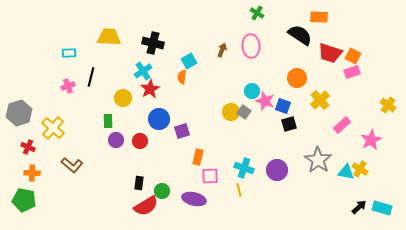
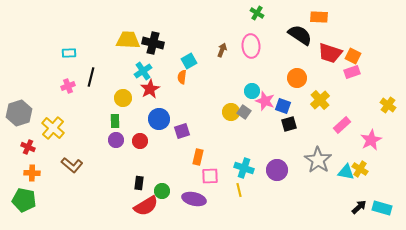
yellow trapezoid at (109, 37): moved 19 px right, 3 px down
green rectangle at (108, 121): moved 7 px right
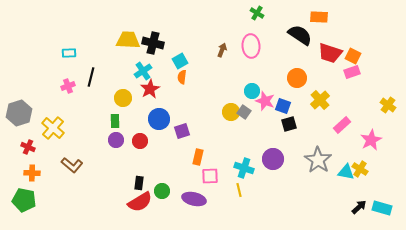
cyan square at (189, 61): moved 9 px left
purple circle at (277, 170): moved 4 px left, 11 px up
red semicircle at (146, 206): moved 6 px left, 4 px up
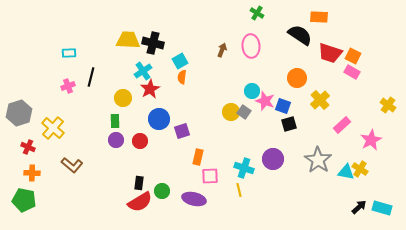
pink rectangle at (352, 72): rotated 49 degrees clockwise
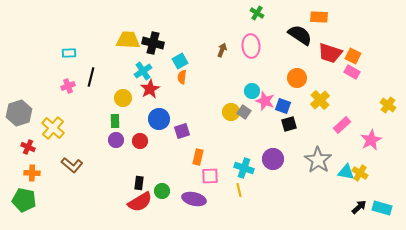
yellow cross at (360, 169): moved 4 px down
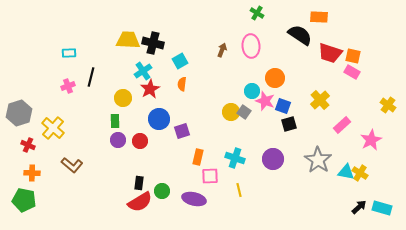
orange square at (353, 56): rotated 14 degrees counterclockwise
orange semicircle at (182, 77): moved 7 px down
orange circle at (297, 78): moved 22 px left
purple circle at (116, 140): moved 2 px right
red cross at (28, 147): moved 2 px up
cyan cross at (244, 168): moved 9 px left, 10 px up
